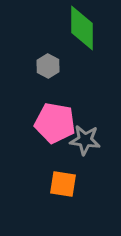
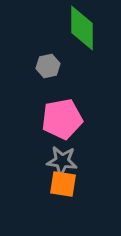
gray hexagon: rotated 20 degrees clockwise
pink pentagon: moved 7 px right, 4 px up; rotated 21 degrees counterclockwise
gray star: moved 23 px left, 21 px down
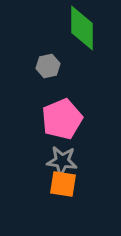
pink pentagon: rotated 12 degrees counterclockwise
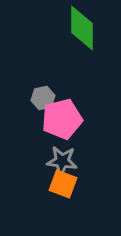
gray hexagon: moved 5 px left, 32 px down
pink pentagon: rotated 9 degrees clockwise
orange square: rotated 12 degrees clockwise
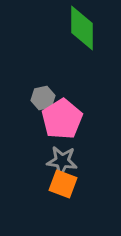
pink pentagon: rotated 18 degrees counterclockwise
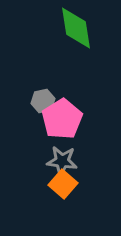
green diamond: moved 6 px left; rotated 9 degrees counterclockwise
gray hexagon: moved 3 px down
orange square: rotated 20 degrees clockwise
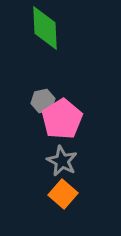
green diamond: moved 31 px left; rotated 6 degrees clockwise
gray star: rotated 20 degrees clockwise
orange square: moved 10 px down
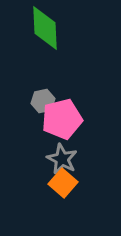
pink pentagon: rotated 18 degrees clockwise
gray star: moved 2 px up
orange square: moved 11 px up
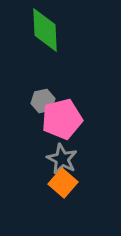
green diamond: moved 2 px down
